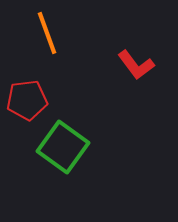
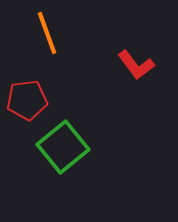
green square: rotated 15 degrees clockwise
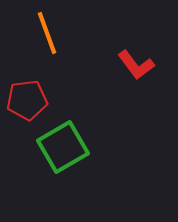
green square: rotated 9 degrees clockwise
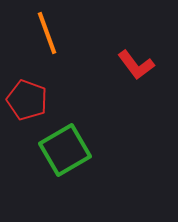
red pentagon: rotated 27 degrees clockwise
green square: moved 2 px right, 3 px down
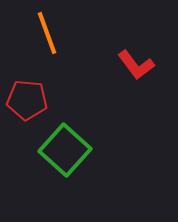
red pentagon: rotated 15 degrees counterclockwise
green square: rotated 18 degrees counterclockwise
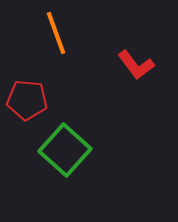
orange line: moved 9 px right
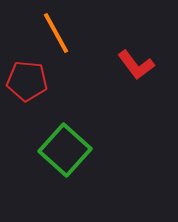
orange line: rotated 9 degrees counterclockwise
red pentagon: moved 19 px up
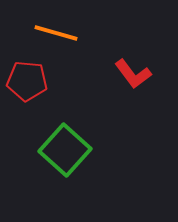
orange line: rotated 45 degrees counterclockwise
red L-shape: moved 3 px left, 9 px down
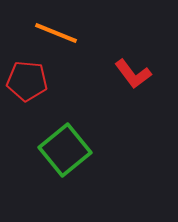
orange line: rotated 6 degrees clockwise
green square: rotated 9 degrees clockwise
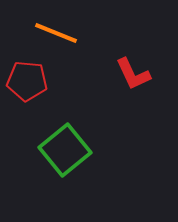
red L-shape: rotated 12 degrees clockwise
